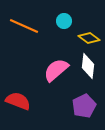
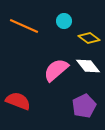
white diamond: rotated 45 degrees counterclockwise
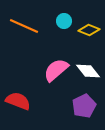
yellow diamond: moved 8 px up; rotated 15 degrees counterclockwise
white diamond: moved 5 px down
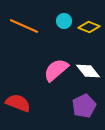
yellow diamond: moved 3 px up
red semicircle: moved 2 px down
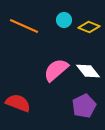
cyan circle: moved 1 px up
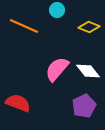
cyan circle: moved 7 px left, 10 px up
pink semicircle: moved 1 px right, 1 px up; rotated 8 degrees counterclockwise
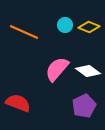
cyan circle: moved 8 px right, 15 px down
orange line: moved 6 px down
white diamond: rotated 15 degrees counterclockwise
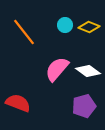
orange line: rotated 28 degrees clockwise
purple pentagon: rotated 10 degrees clockwise
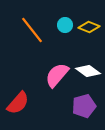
orange line: moved 8 px right, 2 px up
pink semicircle: moved 6 px down
red semicircle: rotated 110 degrees clockwise
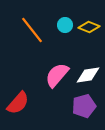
white diamond: moved 4 px down; rotated 45 degrees counterclockwise
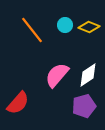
white diamond: rotated 25 degrees counterclockwise
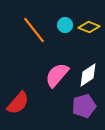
orange line: moved 2 px right
